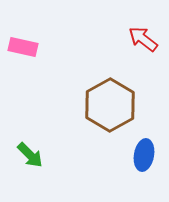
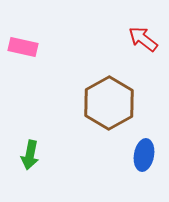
brown hexagon: moved 1 px left, 2 px up
green arrow: rotated 56 degrees clockwise
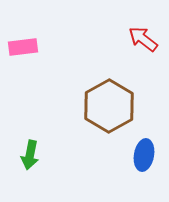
pink rectangle: rotated 20 degrees counterclockwise
brown hexagon: moved 3 px down
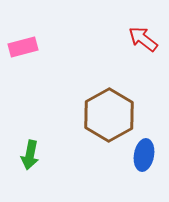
pink rectangle: rotated 8 degrees counterclockwise
brown hexagon: moved 9 px down
